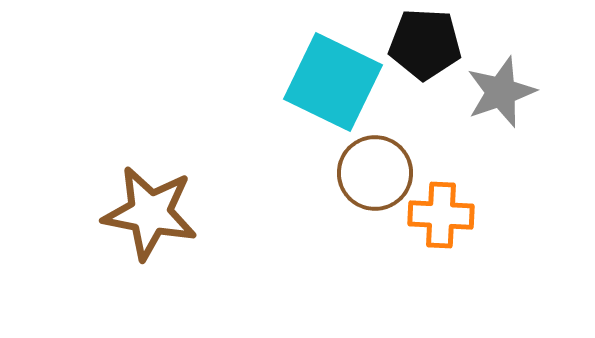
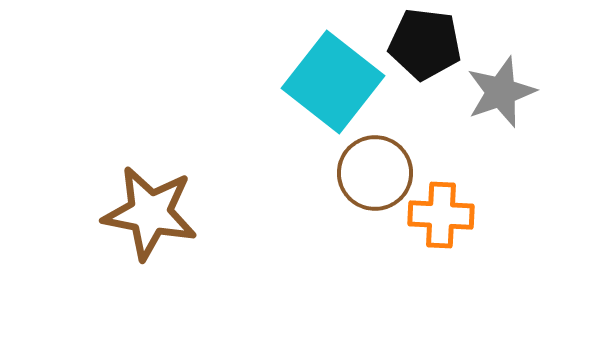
black pentagon: rotated 4 degrees clockwise
cyan square: rotated 12 degrees clockwise
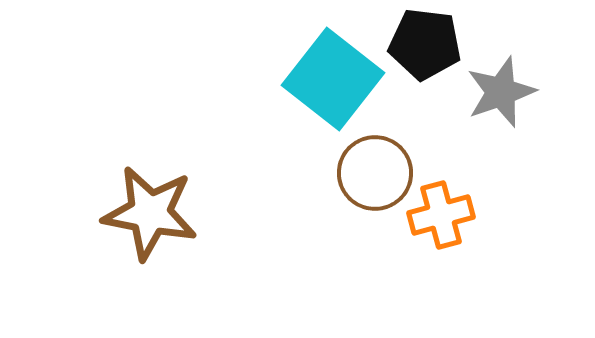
cyan square: moved 3 px up
orange cross: rotated 18 degrees counterclockwise
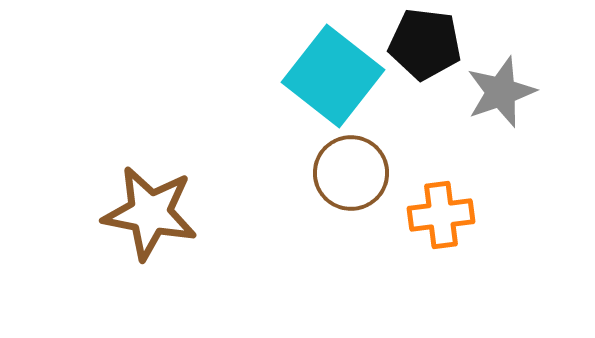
cyan square: moved 3 px up
brown circle: moved 24 px left
orange cross: rotated 8 degrees clockwise
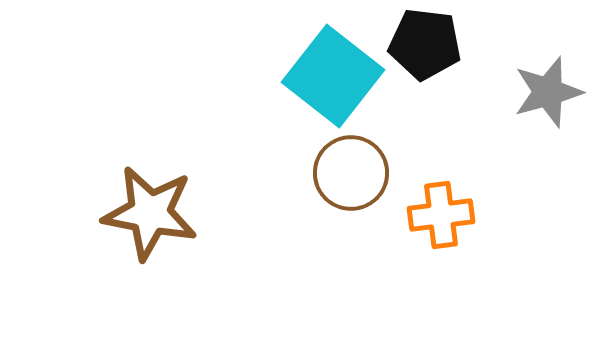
gray star: moved 47 px right; rotated 4 degrees clockwise
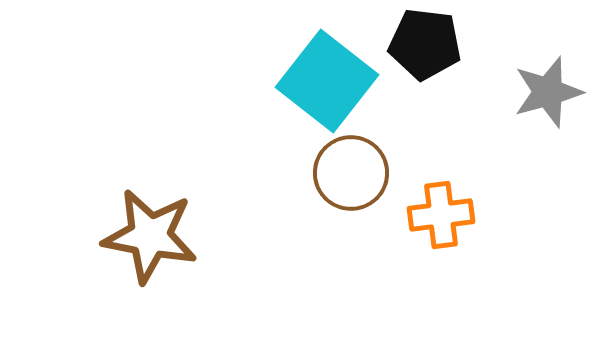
cyan square: moved 6 px left, 5 px down
brown star: moved 23 px down
